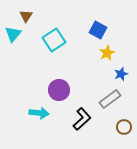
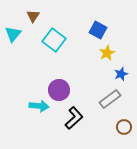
brown triangle: moved 7 px right
cyan square: rotated 20 degrees counterclockwise
cyan arrow: moved 7 px up
black L-shape: moved 8 px left, 1 px up
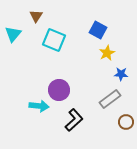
brown triangle: moved 3 px right
cyan square: rotated 15 degrees counterclockwise
blue star: rotated 24 degrees clockwise
black L-shape: moved 2 px down
brown circle: moved 2 px right, 5 px up
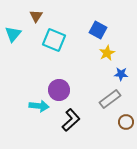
black L-shape: moved 3 px left
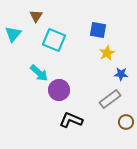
blue square: rotated 18 degrees counterclockwise
cyan arrow: moved 33 px up; rotated 36 degrees clockwise
black L-shape: rotated 115 degrees counterclockwise
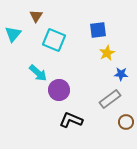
blue square: rotated 18 degrees counterclockwise
cyan arrow: moved 1 px left
